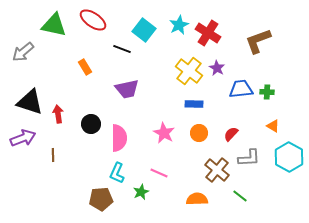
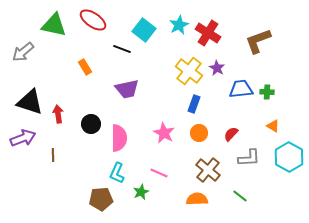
blue rectangle: rotated 72 degrees counterclockwise
brown cross: moved 9 px left
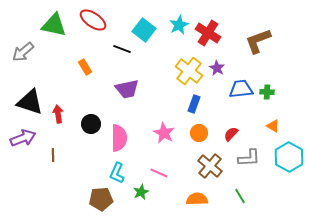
brown cross: moved 2 px right, 4 px up
green line: rotated 21 degrees clockwise
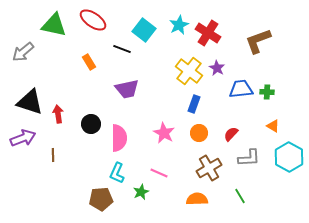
orange rectangle: moved 4 px right, 5 px up
brown cross: moved 1 px left, 2 px down; rotated 20 degrees clockwise
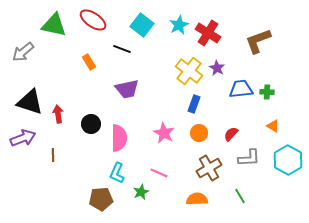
cyan square: moved 2 px left, 5 px up
cyan hexagon: moved 1 px left, 3 px down
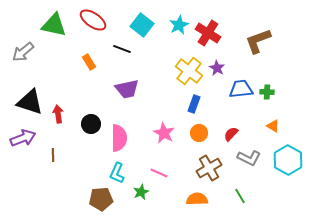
gray L-shape: rotated 30 degrees clockwise
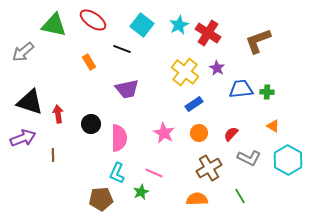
yellow cross: moved 4 px left, 1 px down
blue rectangle: rotated 36 degrees clockwise
pink line: moved 5 px left
